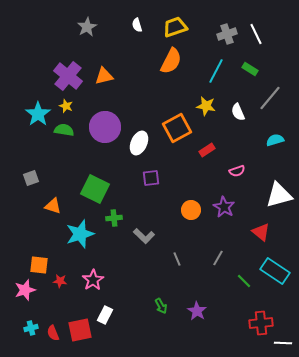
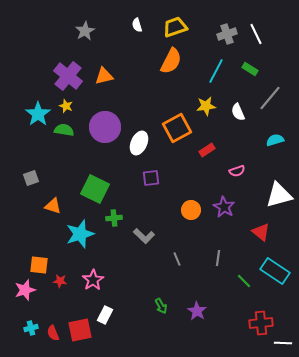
gray star at (87, 27): moved 2 px left, 4 px down
yellow star at (206, 106): rotated 18 degrees counterclockwise
gray line at (218, 258): rotated 21 degrees counterclockwise
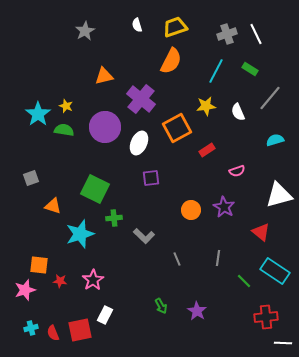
purple cross at (68, 76): moved 73 px right, 23 px down
red cross at (261, 323): moved 5 px right, 6 px up
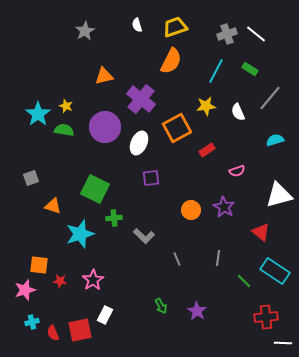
white line at (256, 34): rotated 25 degrees counterclockwise
cyan cross at (31, 328): moved 1 px right, 6 px up
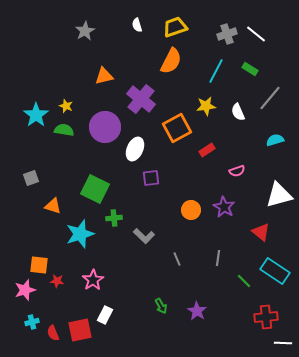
cyan star at (38, 114): moved 2 px left, 1 px down
white ellipse at (139, 143): moved 4 px left, 6 px down
red star at (60, 281): moved 3 px left
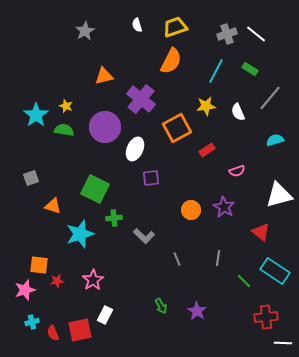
red star at (57, 281): rotated 16 degrees counterclockwise
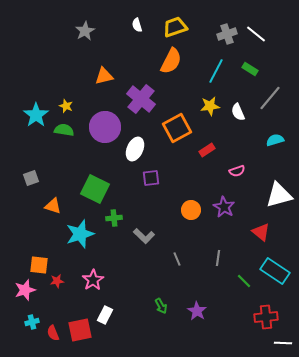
yellow star at (206, 106): moved 4 px right
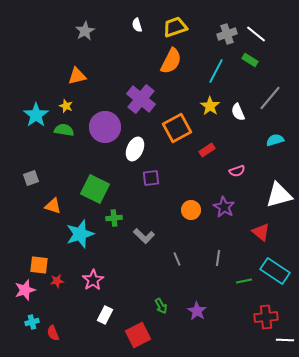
green rectangle at (250, 69): moved 9 px up
orange triangle at (104, 76): moved 27 px left
yellow star at (210, 106): rotated 30 degrees counterclockwise
green line at (244, 281): rotated 56 degrees counterclockwise
red square at (80, 330): moved 58 px right, 5 px down; rotated 15 degrees counterclockwise
white line at (283, 343): moved 2 px right, 3 px up
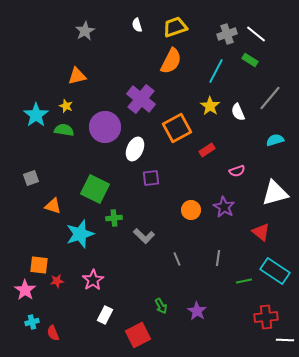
white triangle at (279, 195): moved 4 px left, 2 px up
pink star at (25, 290): rotated 20 degrees counterclockwise
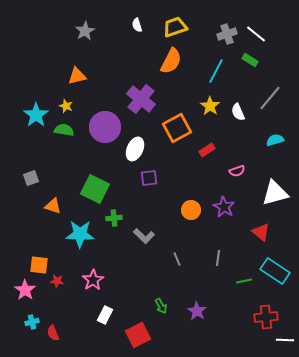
purple square at (151, 178): moved 2 px left
cyan star at (80, 234): rotated 20 degrees clockwise
red star at (57, 281): rotated 16 degrees clockwise
